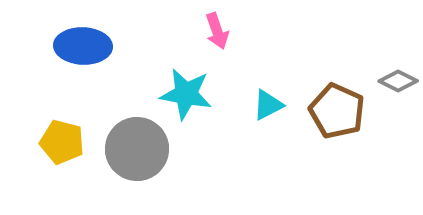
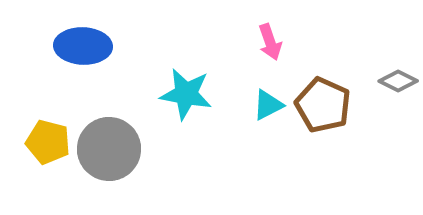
pink arrow: moved 53 px right, 11 px down
brown pentagon: moved 14 px left, 6 px up
yellow pentagon: moved 14 px left
gray circle: moved 28 px left
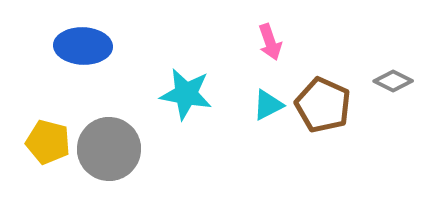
gray diamond: moved 5 px left
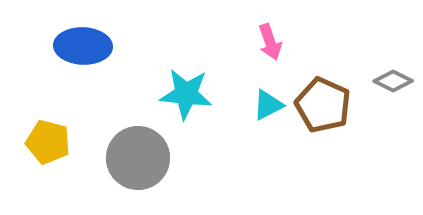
cyan star: rotated 4 degrees counterclockwise
gray circle: moved 29 px right, 9 px down
